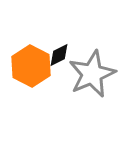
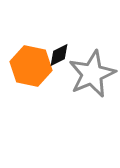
orange hexagon: rotated 15 degrees counterclockwise
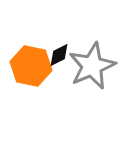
gray star: moved 8 px up
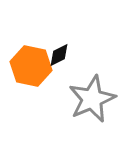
gray star: moved 33 px down
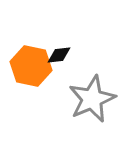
black diamond: rotated 20 degrees clockwise
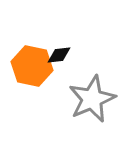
orange hexagon: moved 1 px right
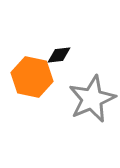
orange hexagon: moved 11 px down
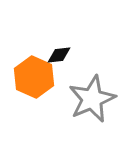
orange hexagon: moved 2 px right; rotated 12 degrees clockwise
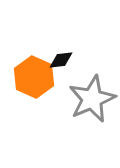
black diamond: moved 2 px right, 5 px down
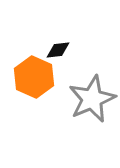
black diamond: moved 3 px left, 10 px up
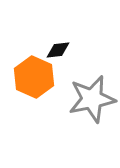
gray star: rotated 12 degrees clockwise
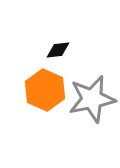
orange hexagon: moved 11 px right, 13 px down
